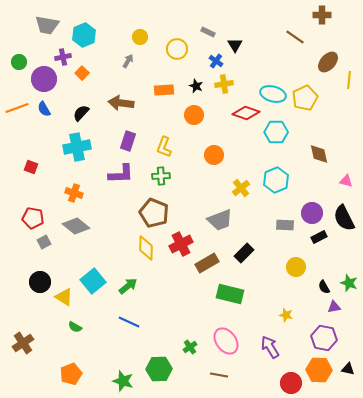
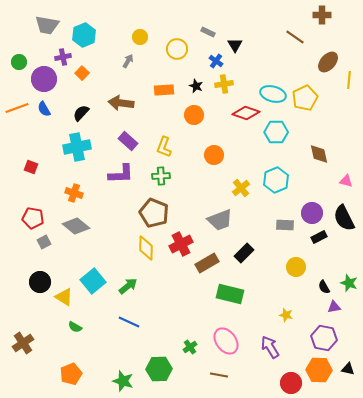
purple rectangle at (128, 141): rotated 66 degrees counterclockwise
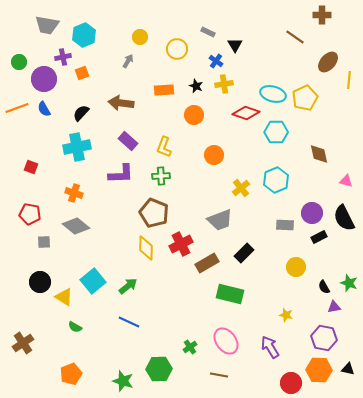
orange square at (82, 73): rotated 24 degrees clockwise
red pentagon at (33, 218): moved 3 px left, 4 px up
gray square at (44, 242): rotated 24 degrees clockwise
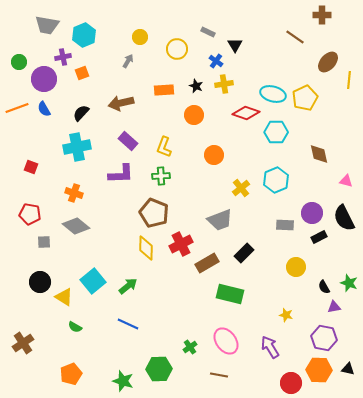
brown arrow at (121, 103): rotated 20 degrees counterclockwise
blue line at (129, 322): moved 1 px left, 2 px down
